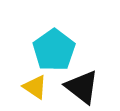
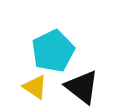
cyan pentagon: moved 1 px left, 1 px down; rotated 9 degrees clockwise
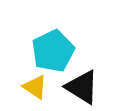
black triangle: rotated 6 degrees counterclockwise
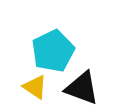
black triangle: moved 1 px down; rotated 12 degrees counterclockwise
